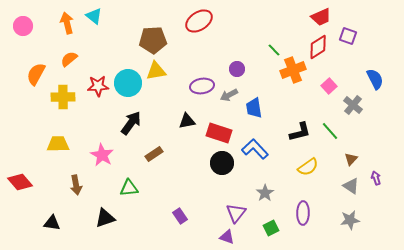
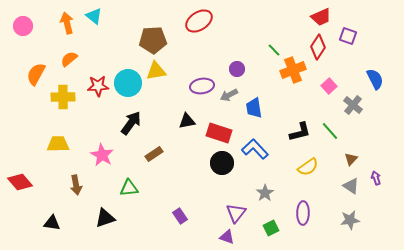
red diamond at (318, 47): rotated 25 degrees counterclockwise
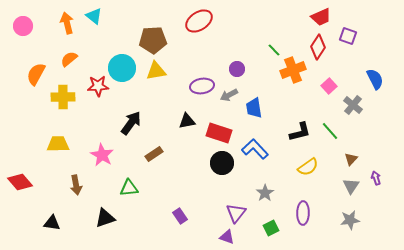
cyan circle at (128, 83): moved 6 px left, 15 px up
gray triangle at (351, 186): rotated 30 degrees clockwise
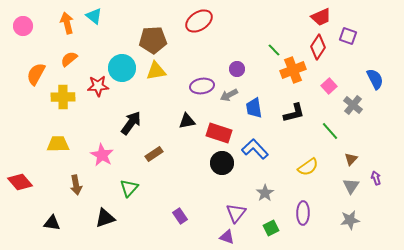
black L-shape at (300, 132): moved 6 px left, 19 px up
green triangle at (129, 188): rotated 42 degrees counterclockwise
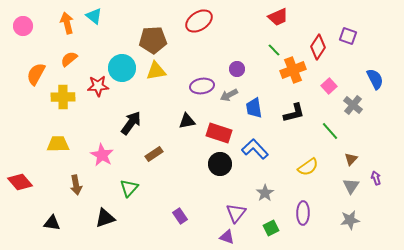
red trapezoid at (321, 17): moved 43 px left
black circle at (222, 163): moved 2 px left, 1 px down
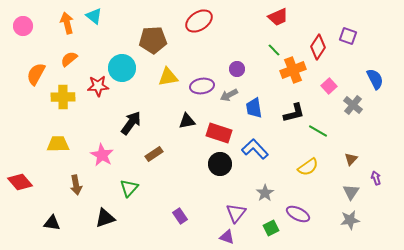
yellow triangle at (156, 71): moved 12 px right, 6 px down
green line at (330, 131): moved 12 px left; rotated 18 degrees counterclockwise
gray triangle at (351, 186): moved 6 px down
purple ellipse at (303, 213): moved 5 px left, 1 px down; rotated 65 degrees counterclockwise
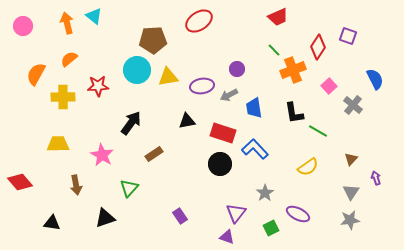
cyan circle at (122, 68): moved 15 px right, 2 px down
black L-shape at (294, 113): rotated 95 degrees clockwise
red rectangle at (219, 133): moved 4 px right
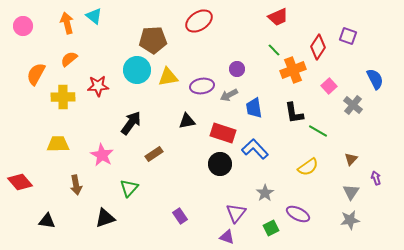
black triangle at (52, 223): moved 5 px left, 2 px up
